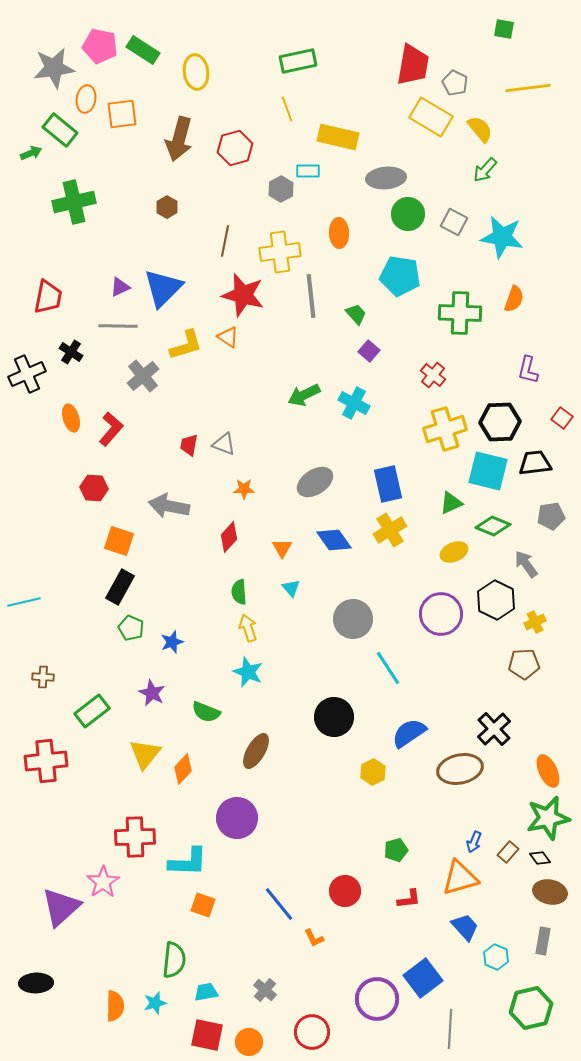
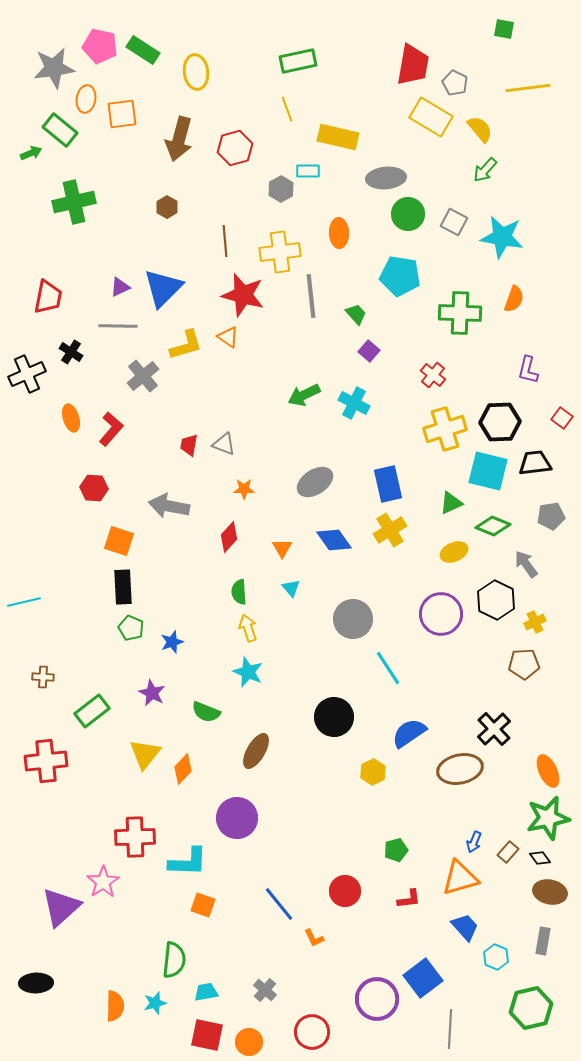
brown line at (225, 241): rotated 16 degrees counterclockwise
black rectangle at (120, 587): moved 3 px right; rotated 32 degrees counterclockwise
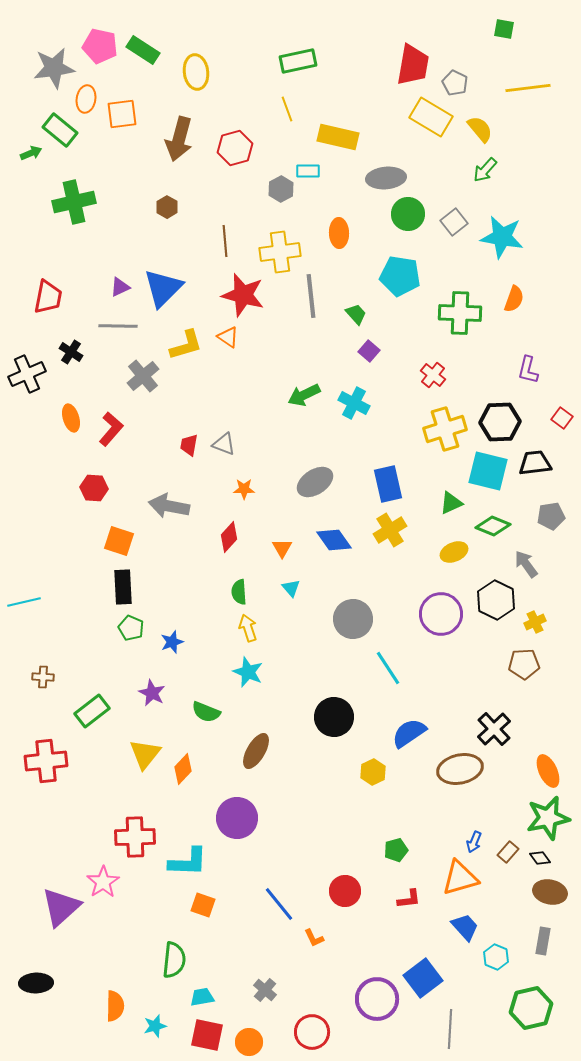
gray square at (454, 222): rotated 24 degrees clockwise
cyan trapezoid at (206, 992): moved 4 px left, 5 px down
cyan star at (155, 1003): moved 23 px down
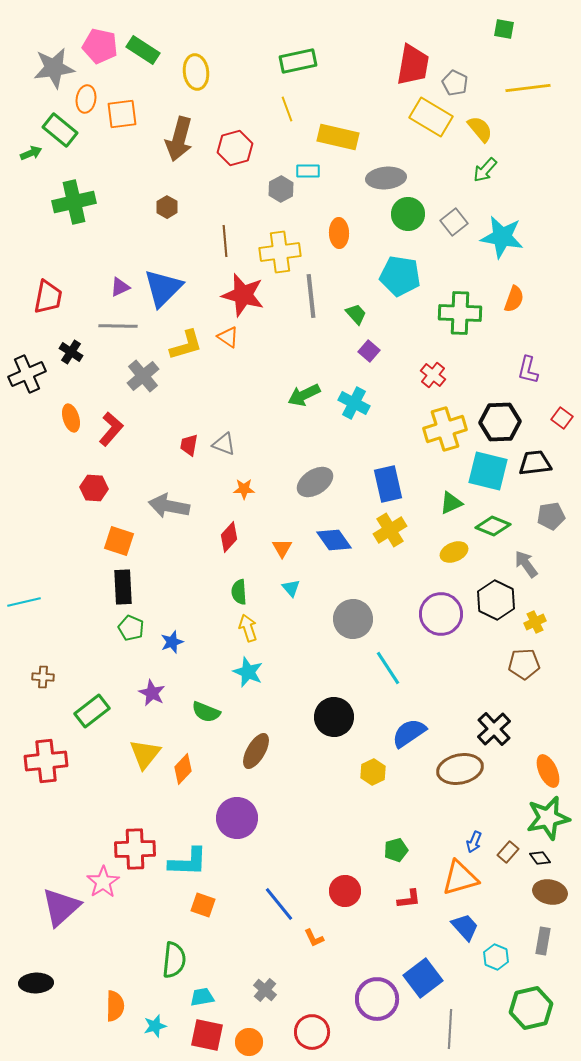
red cross at (135, 837): moved 12 px down
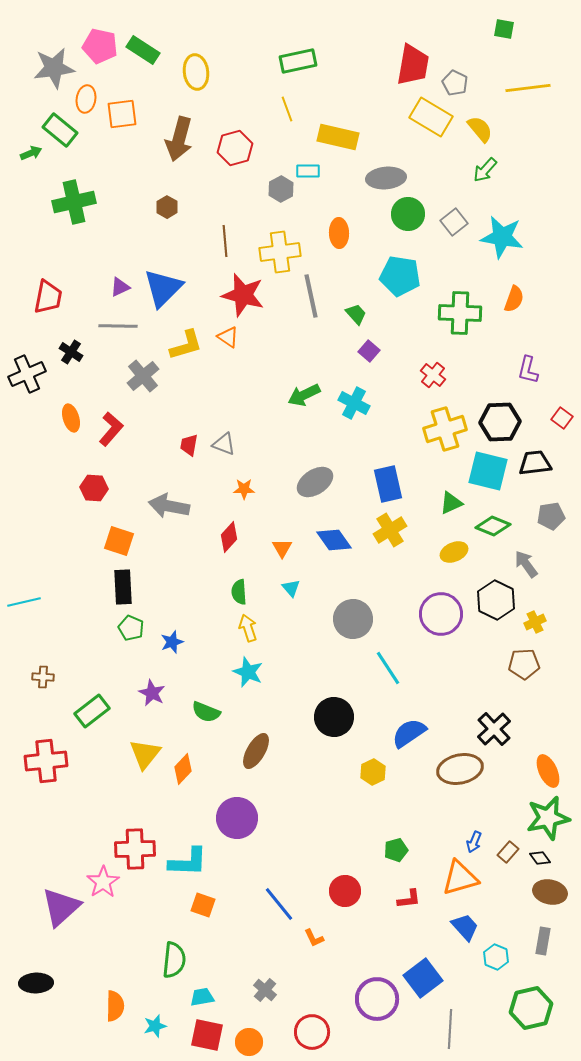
gray line at (311, 296): rotated 6 degrees counterclockwise
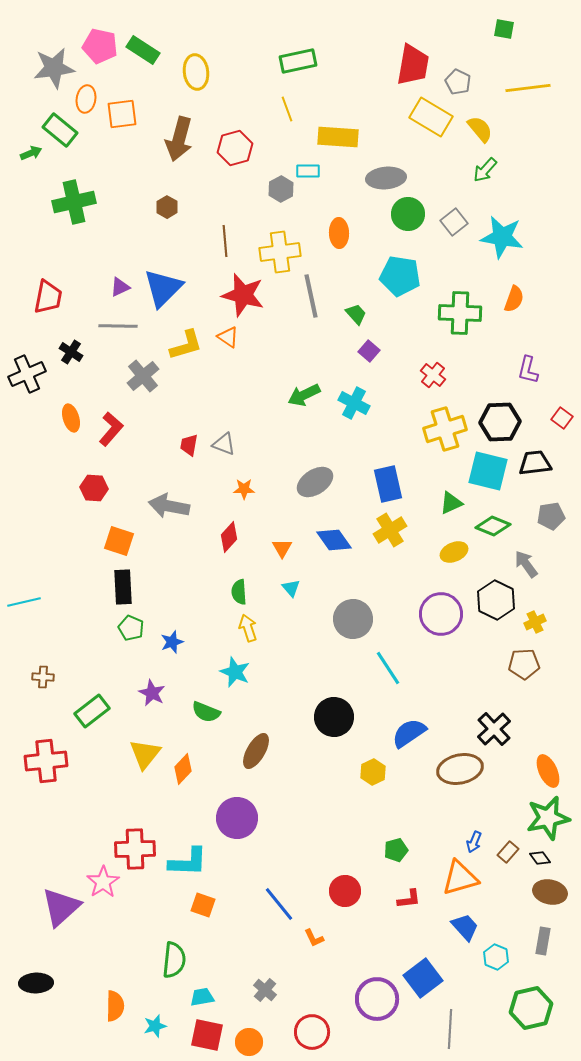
gray pentagon at (455, 83): moved 3 px right, 1 px up
yellow rectangle at (338, 137): rotated 9 degrees counterclockwise
cyan star at (248, 672): moved 13 px left
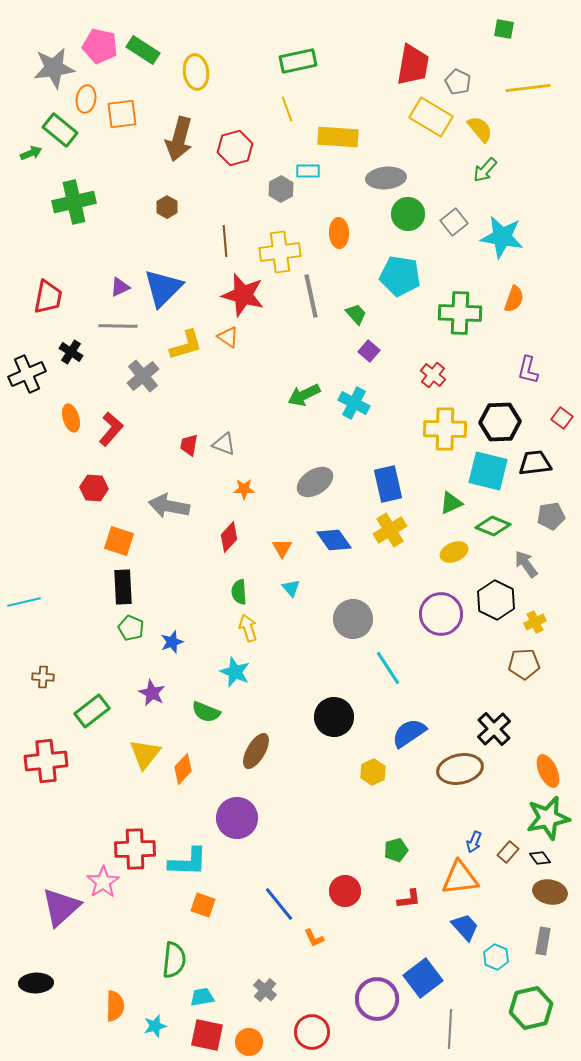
yellow cross at (445, 429): rotated 18 degrees clockwise
orange triangle at (460, 878): rotated 9 degrees clockwise
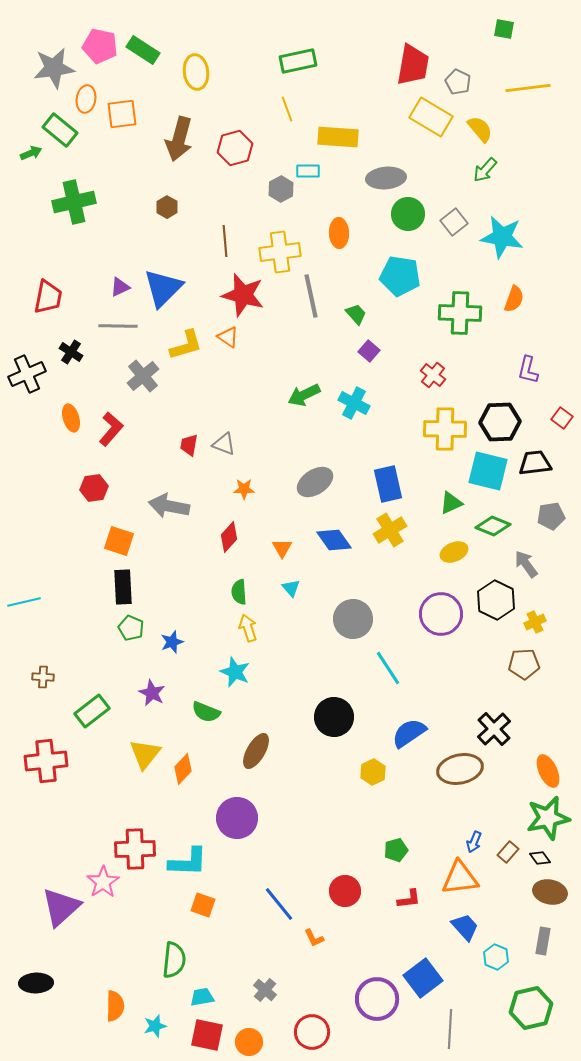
red hexagon at (94, 488): rotated 12 degrees counterclockwise
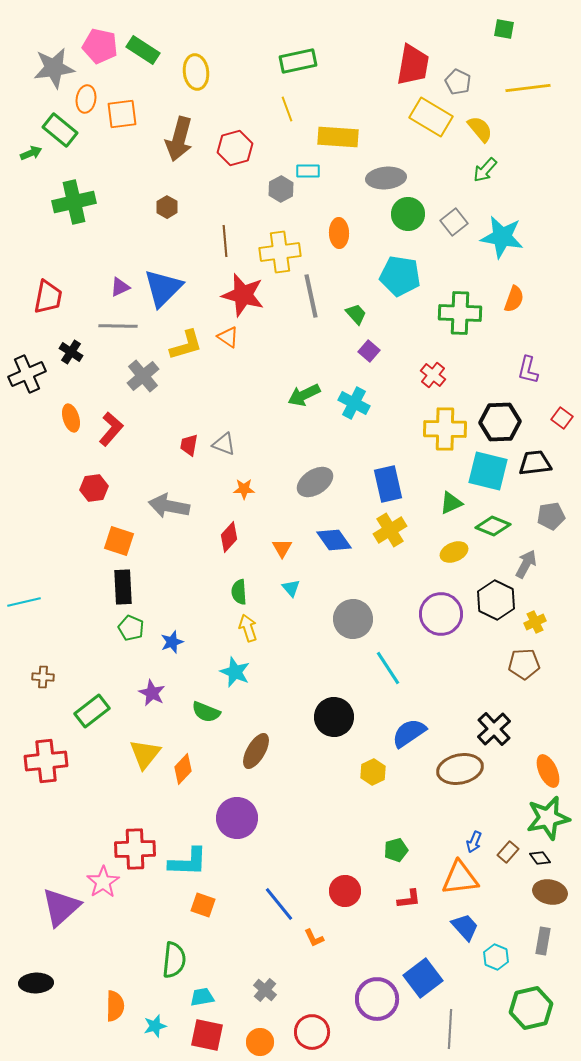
gray arrow at (526, 564): rotated 64 degrees clockwise
orange circle at (249, 1042): moved 11 px right
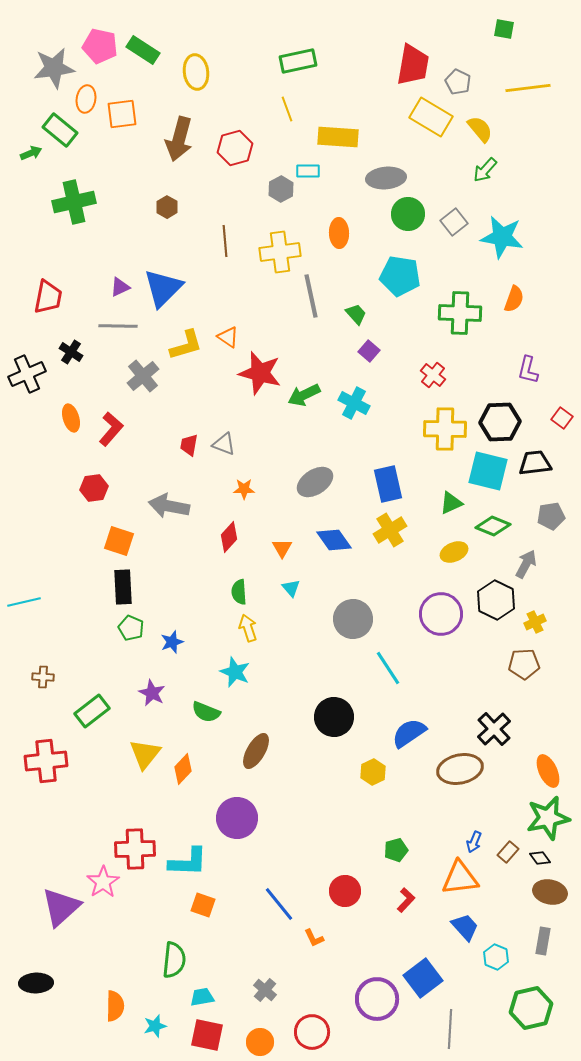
red star at (243, 295): moved 17 px right, 78 px down
red L-shape at (409, 899): moved 3 px left, 1 px down; rotated 40 degrees counterclockwise
